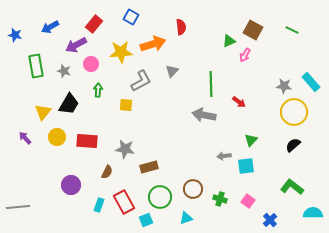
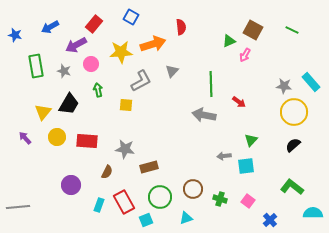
green arrow at (98, 90): rotated 16 degrees counterclockwise
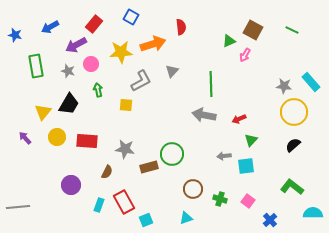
gray star at (64, 71): moved 4 px right
red arrow at (239, 102): moved 17 px down; rotated 120 degrees clockwise
green circle at (160, 197): moved 12 px right, 43 px up
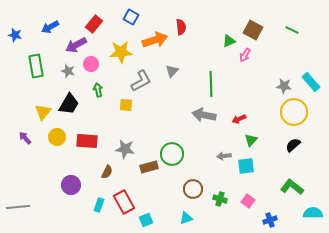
orange arrow at (153, 44): moved 2 px right, 4 px up
blue cross at (270, 220): rotated 24 degrees clockwise
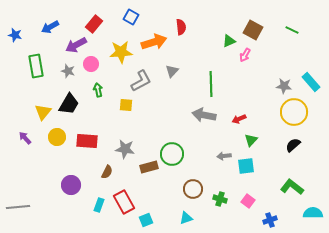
orange arrow at (155, 40): moved 1 px left, 2 px down
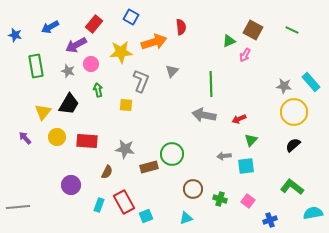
gray L-shape at (141, 81): rotated 40 degrees counterclockwise
cyan semicircle at (313, 213): rotated 12 degrees counterclockwise
cyan square at (146, 220): moved 4 px up
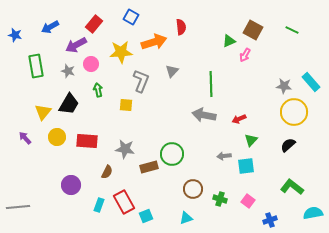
black semicircle at (293, 145): moved 5 px left
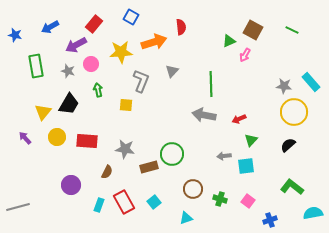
gray line at (18, 207): rotated 10 degrees counterclockwise
cyan square at (146, 216): moved 8 px right, 14 px up; rotated 16 degrees counterclockwise
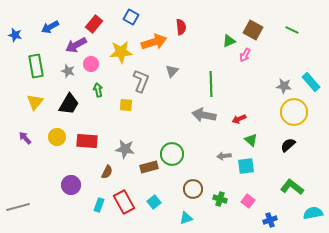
yellow triangle at (43, 112): moved 8 px left, 10 px up
green triangle at (251, 140): rotated 32 degrees counterclockwise
